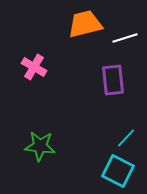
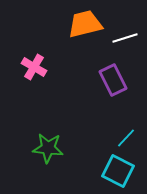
purple rectangle: rotated 20 degrees counterclockwise
green star: moved 8 px right, 2 px down
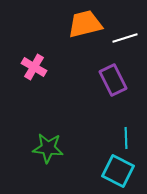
cyan line: rotated 45 degrees counterclockwise
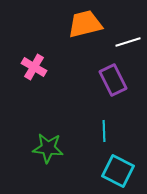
white line: moved 3 px right, 4 px down
cyan line: moved 22 px left, 7 px up
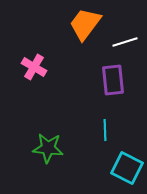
orange trapezoid: rotated 39 degrees counterclockwise
white line: moved 3 px left
purple rectangle: rotated 20 degrees clockwise
cyan line: moved 1 px right, 1 px up
cyan square: moved 9 px right, 3 px up
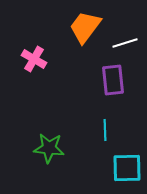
orange trapezoid: moved 3 px down
white line: moved 1 px down
pink cross: moved 8 px up
green star: moved 1 px right
cyan square: rotated 28 degrees counterclockwise
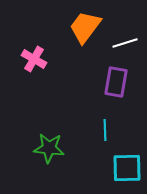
purple rectangle: moved 3 px right, 2 px down; rotated 16 degrees clockwise
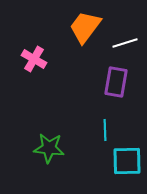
cyan square: moved 7 px up
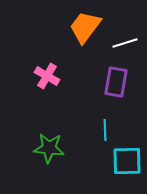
pink cross: moved 13 px right, 17 px down
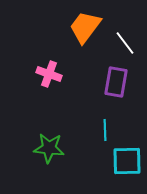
white line: rotated 70 degrees clockwise
pink cross: moved 2 px right, 2 px up; rotated 10 degrees counterclockwise
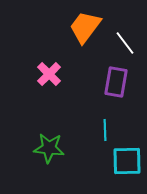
pink cross: rotated 25 degrees clockwise
